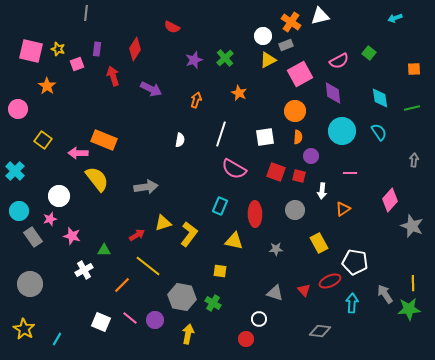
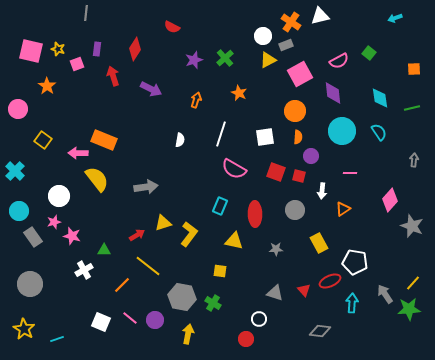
pink star at (50, 219): moved 4 px right, 3 px down
yellow line at (413, 283): rotated 42 degrees clockwise
cyan line at (57, 339): rotated 40 degrees clockwise
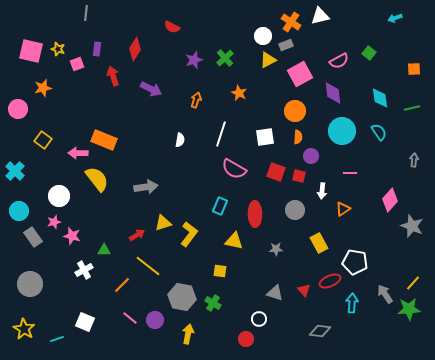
orange star at (47, 86): moved 4 px left, 2 px down; rotated 24 degrees clockwise
white square at (101, 322): moved 16 px left
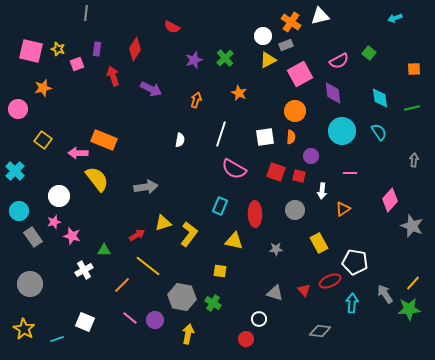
orange semicircle at (298, 137): moved 7 px left
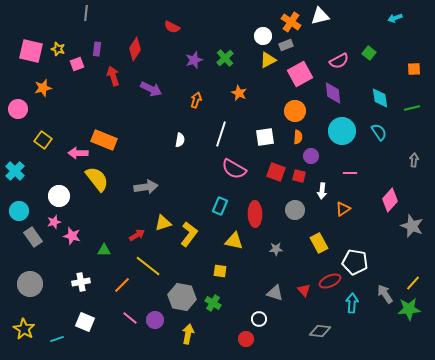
orange semicircle at (291, 137): moved 7 px right
white cross at (84, 270): moved 3 px left, 12 px down; rotated 18 degrees clockwise
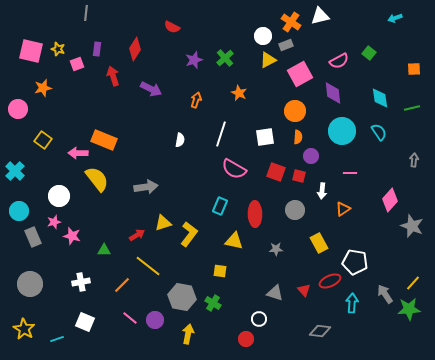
gray rectangle at (33, 237): rotated 12 degrees clockwise
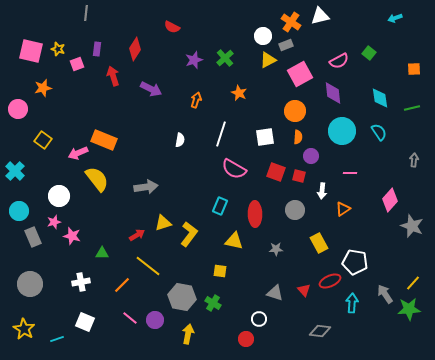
pink arrow at (78, 153): rotated 24 degrees counterclockwise
green triangle at (104, 250): moved 2 px left, 3 px down
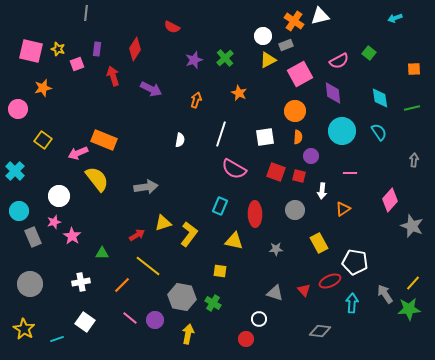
orange cross at (291, 22): moved 3 px right, 1 px up
pink star at (72, 236): rotated 18 degrees clockwise
white square at (85, 322): rotated 12 degrees clockwise
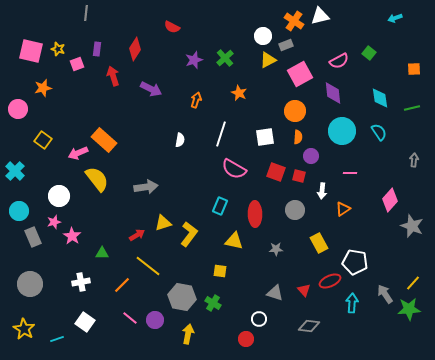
orange rectangle at (104, 140): rotated 20 degrees clockwise
gray diamond at (320, 331): moved 11 px left, 5 px up
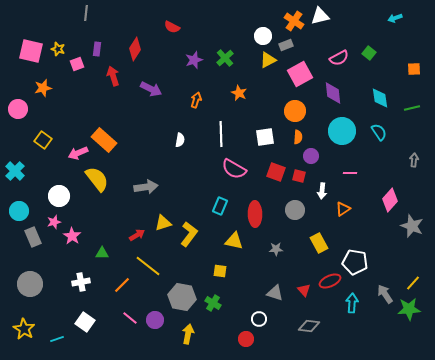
pink semicircle at (339, 61): moved 3 px up
white line at (221, 134): rotated 20 degrees counterclockwise
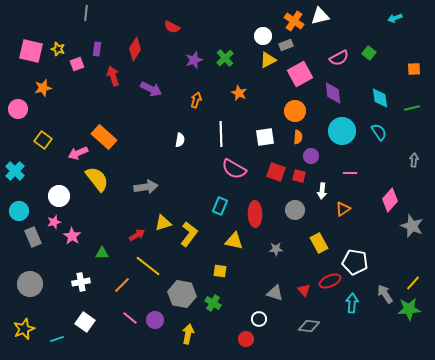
orange rectangle at (104, 140): moved 3 px up
gray hexagon at (182, 297): moved 3 px up
yellow star at (24, 329): rotated 20 degrees clockwise
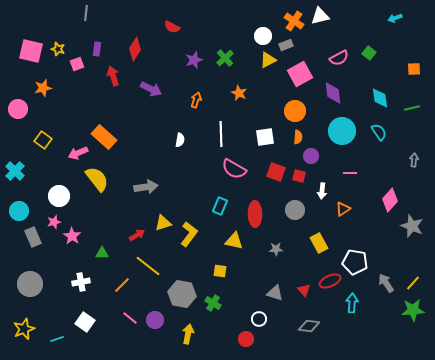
gray arrow at (385, 294): moved 1 px right, 11 px up
green star at (409, 309): moved 4 px right, 1 px down
